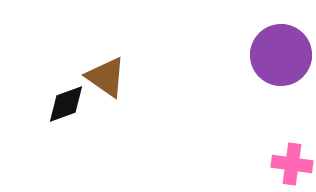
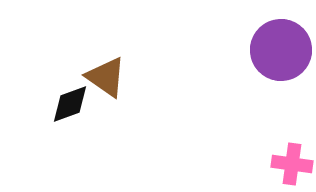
purple circle: moved 5 px up
black diamond: moved 4 px right
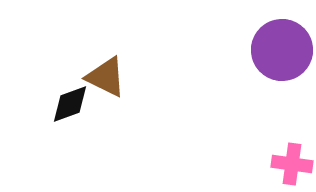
purple circle: moved 1 px right
brown triangle: rotated 9 degrees counterclockwise
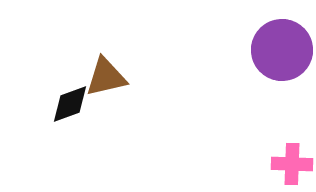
brown triangle: rotated 39 degrees counterclockwise
pink cross: rotated 6 degrees counterclockwise
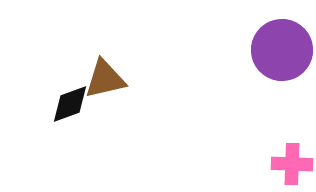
brown triangle: moved 1 px left, 2 px down
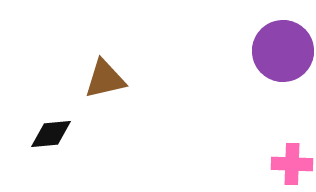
purple circle: moved 1 px right, 1 px down
black diamond: moved 19 px left, 30 px down; rotated 15 degrees clockwise
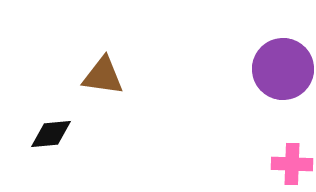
purple circle: moved 18 px down
brown triangle: moved 2 px left, 3 px up; rotated 21 degrees clockwise
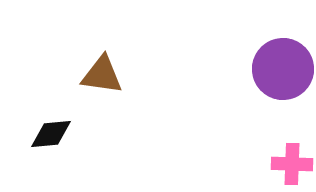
brown triangle: moved 1 px left, 1 px up
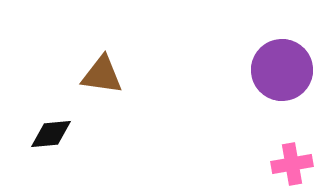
purple circle: moved 1 px left, 1 px down
pink cross: rotated 12 degrees counterclockwise
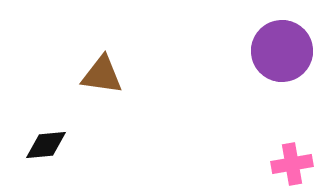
purple circle: moved 19 px up
black diamond: moved 5 px left, 11 px down
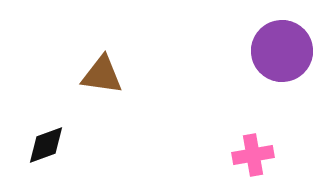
black diamond: rotated 15 degrees counterclockwise
pink cross: moved 39 px left, 9 px up
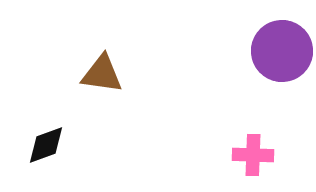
brown triangle: moved 1 px up
pink cross: rotated 12 degrees clockwise
